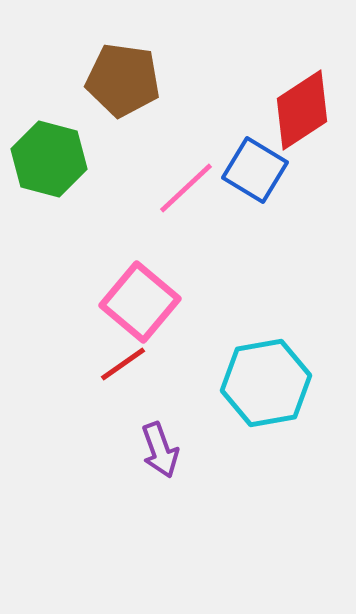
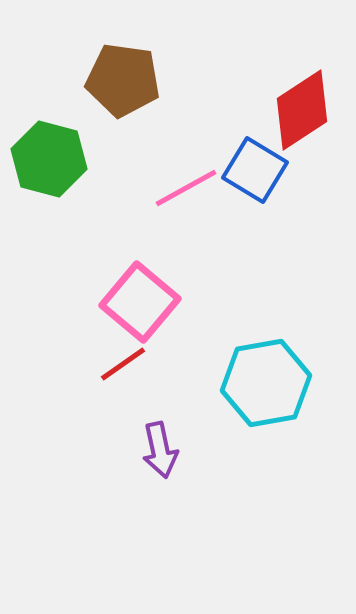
pink line: rotated 14 degrees clockwise
purple arrow: rotated 8 degrees clockwise
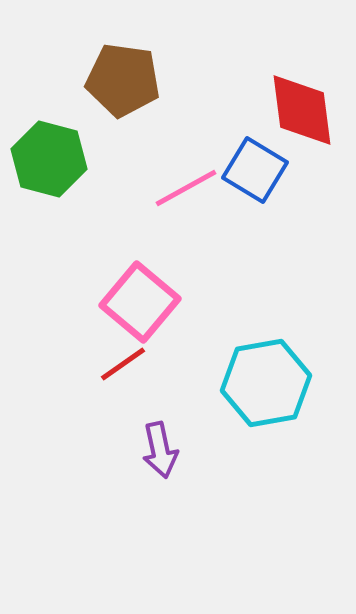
red diamond: rotated 64 degrees counterclockwise
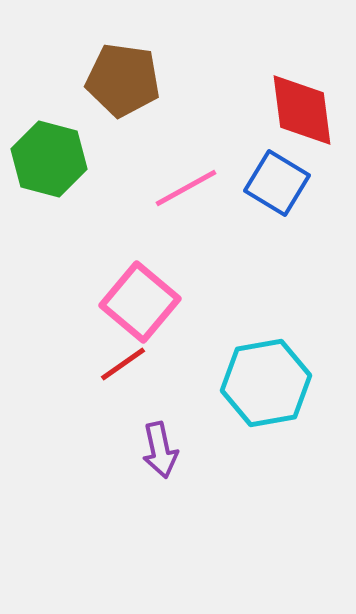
blue square: moved 22 px right, 13 px down
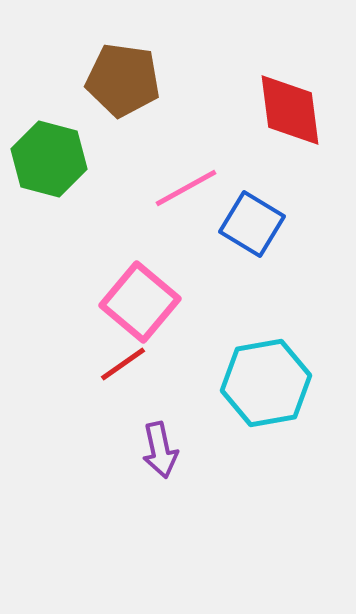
red diamond: moved 12 px left
blue square: moved 25 px left, 41 px down
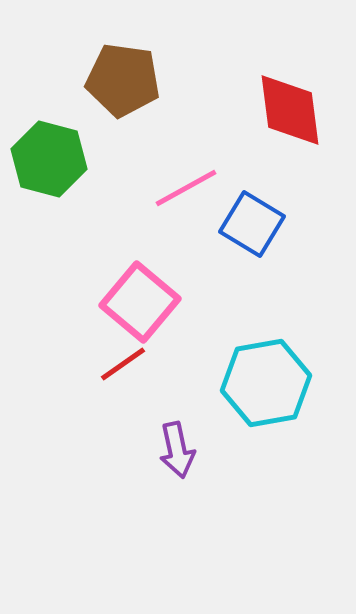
purple arrow: moved 17 px right
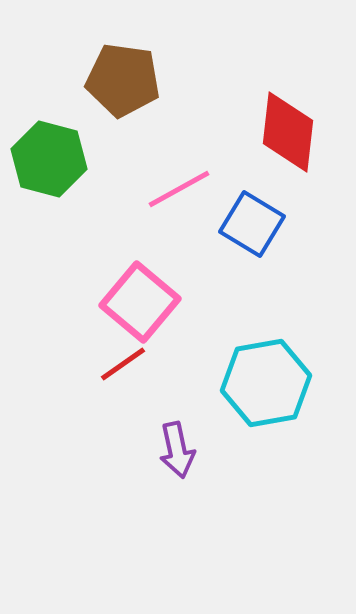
red diamond: moved 2 px left, 22 px down; rotated 14 degrees clockwise
pink line: moved 7 px left, 1 px down
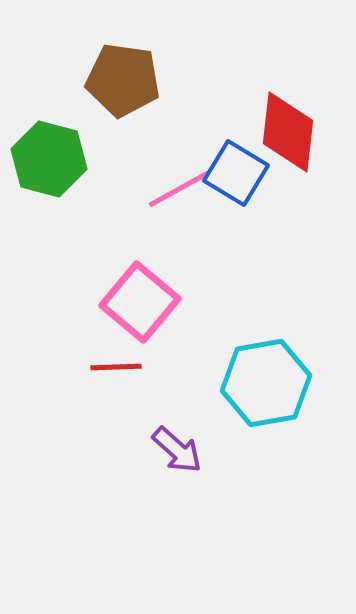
blue square: moved 16 px left, 51 px up
red line: moved 7 px left, 3 px down; rotated 33 degrees clockwise
purple arrow: rotated 36 degrees counterclockwise
